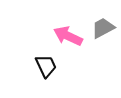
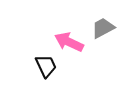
pink arrow: moved 1 px right, 6 px down
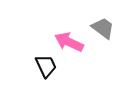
gray trapezoid: rotated 65 degrees clockwise
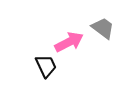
pink arrow: rotated 128 degrees clockwise
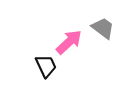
pink arrow: rotated 16 degrees counterclockwise
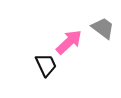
black trapezoid: moved 1 px up
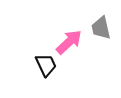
gray trapezoid: moved 2 px left; rotated 140 degrees counterclockwise
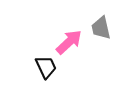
black trapezoid: moved 2 px down
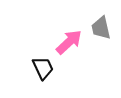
black trapezoid: moved 3 px left, 1 px down
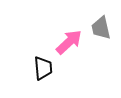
black trapezoid: rotated 20 degrees clockwise
